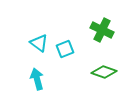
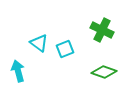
cyan arrow: moved 19 px left, 8 px up
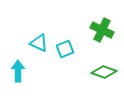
cyan triangle: rotated 12 degrees counterclockwise
cyan arrow: rotated 15 degrees clockwise
